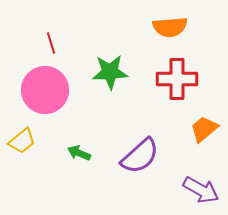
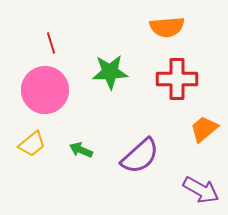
orange semicircle: moved 3 px left
yellow trapezoid: moved 10 px right, 3 px down
green arrow: moved 2 px right, 3 px up
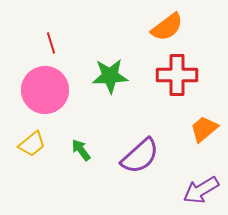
orange semicircle: rotated 32 degrees counterclockwise
green star: moved 4 px down
red cross: moved 4 px up
green arrow: rotated 30 degrees clockwise
purple arrow: rotated 120 degrees clockwise
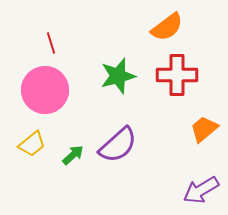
green star: moved 8 px right; rotated 12 degrees counterclockwise
green arrow: moved 8 px left, 5 px down; rotated 85 degrees clockwise
purple semicircle: moved 22 px left, 11 px up
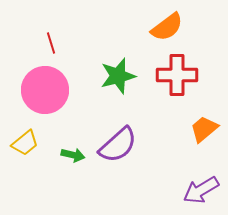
yellow trapezoid: moved 7 px left, 1 px up
green arrow: rotated 55 degrees clockwise
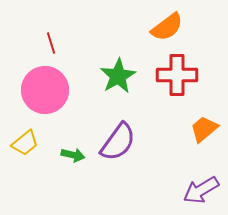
green star: rotated 15 degrees counterclockwise
purple semicircle: moved 3 px up; rotated 12 degrees counterclockwise
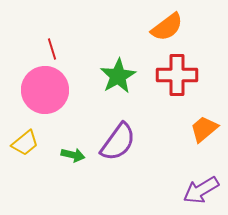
red line: moved 1 px right, 6 px down
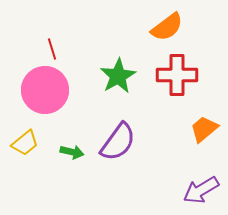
green arrow: moved 1 px left, 3 px up
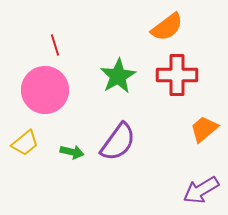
red line: moved 3 px right, 4 px up
